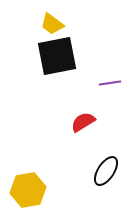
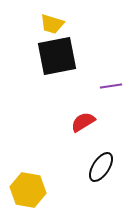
yellow trapezoid: rotated 20 degrees counterclockwise
purple line: moved 1 px right, 3 px down
black ellipse: moved 5 px left, 4 px up
yellow hexagon: rotated 20 degrees clockwise
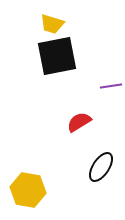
red semicircle: moved 4 px left
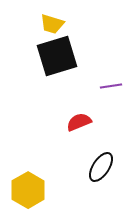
black square: rotated 6 degrees counterclockwise
red semicircle: rotated 10 degrees clockwise
yellow hexagon: rotated 20 degrees clockwise
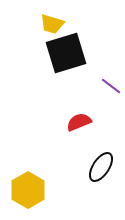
black square: moved 9 px right, 3 px up
purple line: rotated 45 degrees clockwise
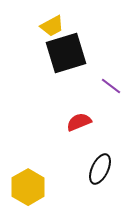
yellow trapezoid: moved 2 px down; rotated 45 degrees counterclockwise
black ellipse: moved 1 px left, 2 px down; rotated 8 degrees counterclockwise
yellow hexagon: moved 3 px up
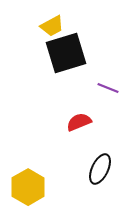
purple line: moved 3 px left, 2 px down; rotated 15 degrees counterclockwise
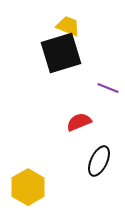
yellow trapezoid: moved 16 px right; rotated 130 degrees counterclockwise
black square: moved 5 px left
black ellipse: moved 1 px left, 8 px up
